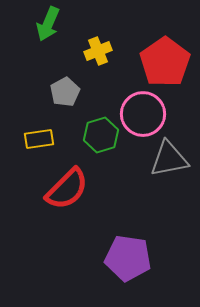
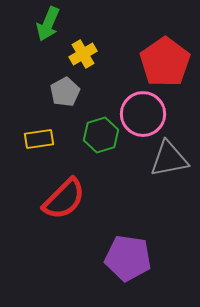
yellow cross: moved 15 px left, 3 px down; rotated 8 degrees counterclockwise
red semicircle: moved 3 px left, 10 px down
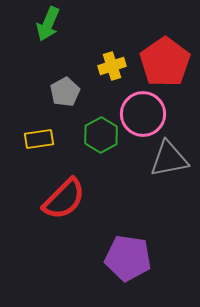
yellow cross: moved 29 px right, 12 px down; rotated 12 degrees clockwise
green hexagon: rotated 12 degrees counterclockwise
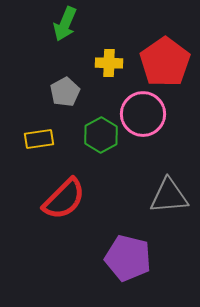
green arrow: moved 17 px right
yellow cross: moved 3 px left, 3 px up; rotated 20 degrees clockwise
gray triangle: moved 37 px down; rotated 6 degrees clockwise
purple pentagon: rotated 6 degrees clockwise
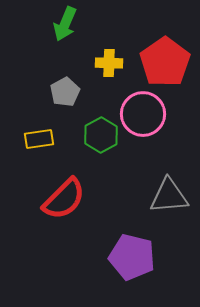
purple pentagon: moved 4 px right, 1 px up
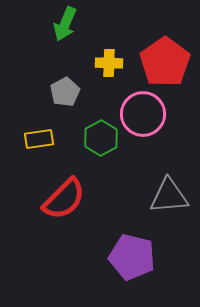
green hexagon: moved 3 px down
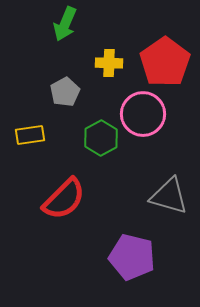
yellow rectangle: moved 9 px left, 4 px up
gray triangle: rotated 21 degrees clockwise
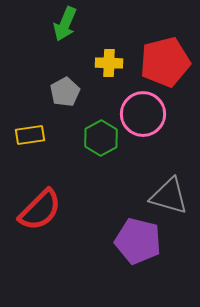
red pentagon: rotated 21 degrees clockwise
red semicircle: moved 24 px left, 11 px down
purple pentagon: moved 6 px right, 16 px up
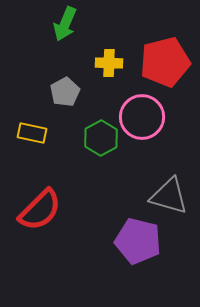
pink circle: moved 1 px left, 3 px down
yellow rectangle: moved 2 px right, 2 px up; rotated 20 degrees clockwise
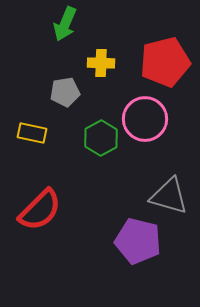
yellow cross: moved 8 px left
gray pentagon: rotated 20 degrees clockwise
pink circle: moved 3 px right, 2 px down
